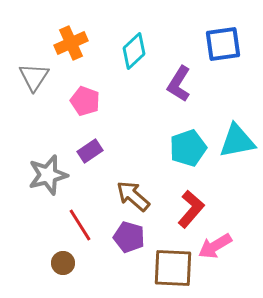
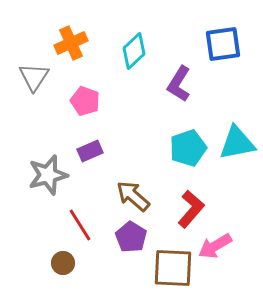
cyan triangle: moved 2 px down
purple rectangle: rotated 10 degrees clockwise
purple pentagon: moved 2 px right; rotated 16 degrees clockwise
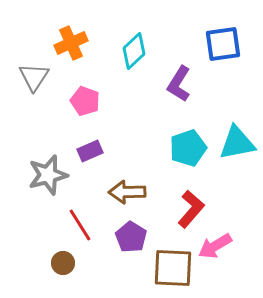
brown arrow: moved 6 px left, 4 px up; rotated 42 degrees counterclockwise
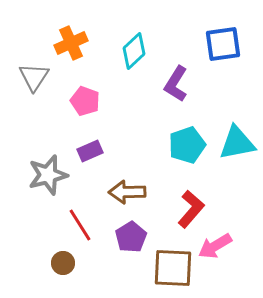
purple L-shape: moved 3 px left
cyan pentagon: moved 1 px left, 3 px up
purple pentagon: rotated 8 degrees clockwise
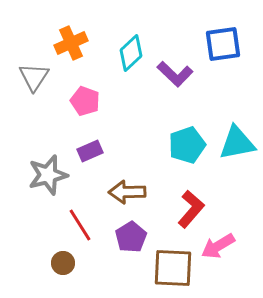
cyan diamond: moved 3 px left, 2 px down
purple L-shape: moved 1 px left, 10 px up; rotated 78 degrees counterclockwise
pink arrow: moved 3 px right
